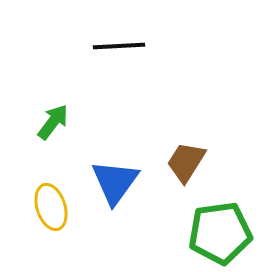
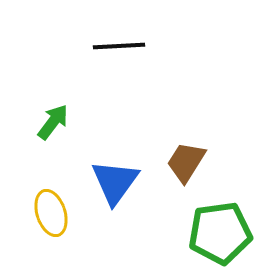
yellow ellipse: moved 6 px down
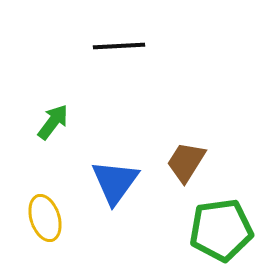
yellow ellipse: moved 6 px left, 5 px down
green pentagon: moved 1 px right, 3 px up
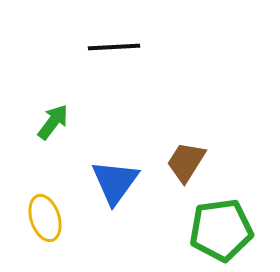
black line: moved 5 px left, 1 px down
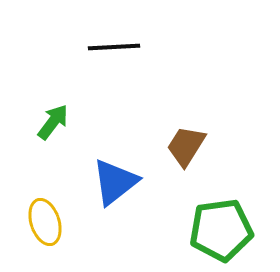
brown trapezoid: moved 16 px up
blue triangle: rotated 16 degrees clockwise
yellow ellipse: moved 4 px down
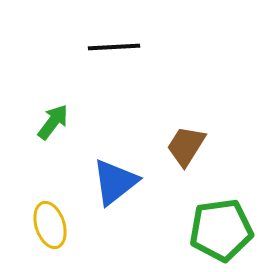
yellow ellipse: moved 5 px right, 3 px down
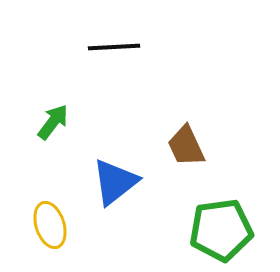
brown trapezoid: rotated 57 degrees counterclockwise
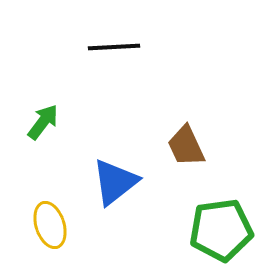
green arrow: moved 10 px left
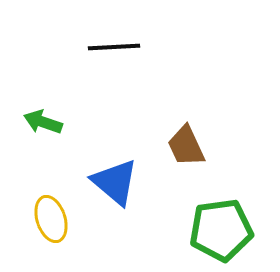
green arrow: rotated 108 degrees counterclockwise
blue triangle: rotated 42 degrees counterclockwise
yellow ellipse: moved 1 px right, 6 px up
